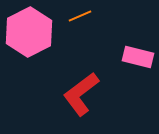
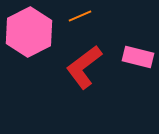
red L-shape: moved 3 px right, 27 px up
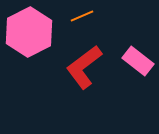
orange line: moved 2 px right
pink rectangle: moved 4 px down; rotated 24 degrees clockwise
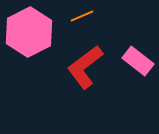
red L-shape: moved 1 px right
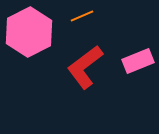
pink rectangle: rotated 60 degrees counterclockwise
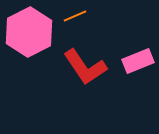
orange line: moved 7 px left
red L-shape: rotated 87 degrees counterclockwise
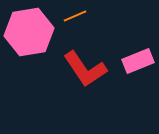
pink hexagon: rotated 18 degrees clockwise
red L-shape: moved 2 px down
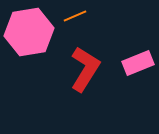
pink rectangle: moved 2 px down
red L-shape: rotated 114 degrees counterclockwise
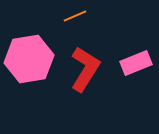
pink hexagon: moved 27 px down
pink rectangle: moved 2 px left
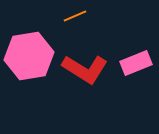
pink hexagon: moved 3 px up
red L-shape: rotated 90 degrees clockwise
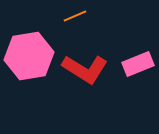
pink rectangle: moved 2 px right, 1 px down
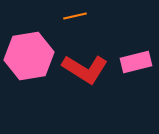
orange line: rotated 10 degrees clockwise
pink rectangle: moved 2 px left, 2 px up; rotated 8 degrees clockwise
